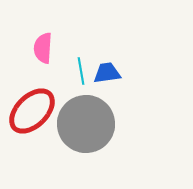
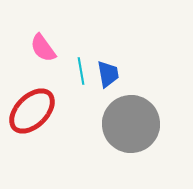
pink semicircle: rotated 40 degrees counterclockwise
blue trapezoid: moved 1 px right, 1 px down; rotated 88 degrees clockwise
gray circle: moved 45 px right
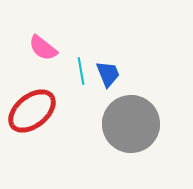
pink semicircle: rotated 16 degrees counterclockwise
blue trapezoid: rotated 12 degrees counterclockwise
red ellipse: rotated 6 degrees clockwise
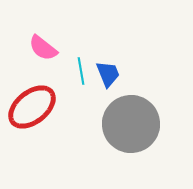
red ellipse: moved 4 px up
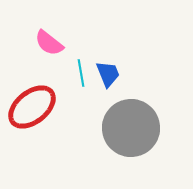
pink semicircle: moved 6 px right, 5 px up
cyan line: moved 2 px down
gray circle: moved 4 px down
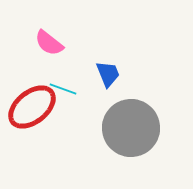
cyan line: moved 18 px left, 16 px down; rotated 60 degrees counterclockwise
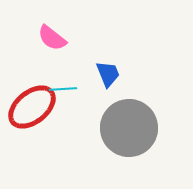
pink semicircle: moved 3 px right, 5 px up
cyan line: rotated 24 degrees counterclockwise
gray circle: moved 2 px left
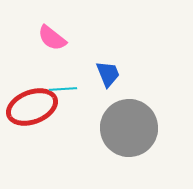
red ellipse: rotated 18 degrees clockwise
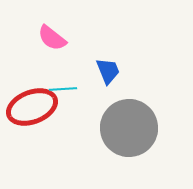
blue trapezoid: moved 3 px up
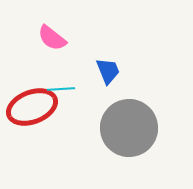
cyan line: moved 2 px left
